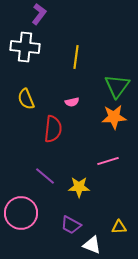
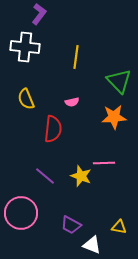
green triangle: moved 2 px right, 5 px up; rotated 20 degrees counterclockwise
pink line: moved 4 px left, 2 px down; rotated 15 degrees clockwise
yellow star: moved 2 px right, 11 px up; rotated 20 degrees clockwise
yellow triangle: rotated 14 degrees clockwise
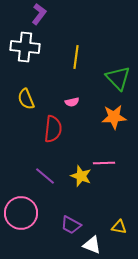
green triangle: moved 1 px left, 3 px up
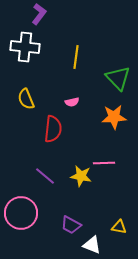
yellow star: rotated 10 degrees counterclockwise
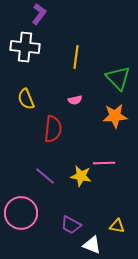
pink semicircle: moved 3 px right, 2 px up
orange star: moved 1 px right, 1 px up
yellow triangle: moved 2 px left, 1 px up
